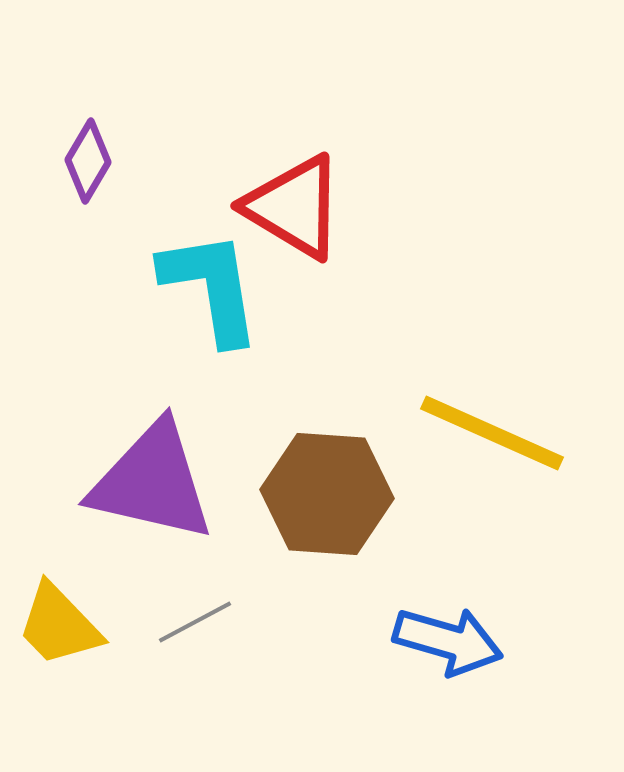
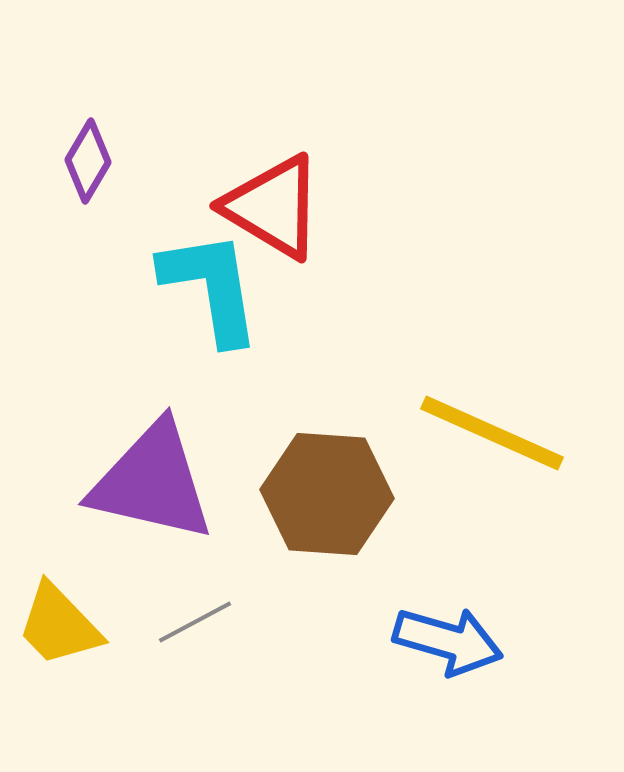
red triangle: moved 21 px left
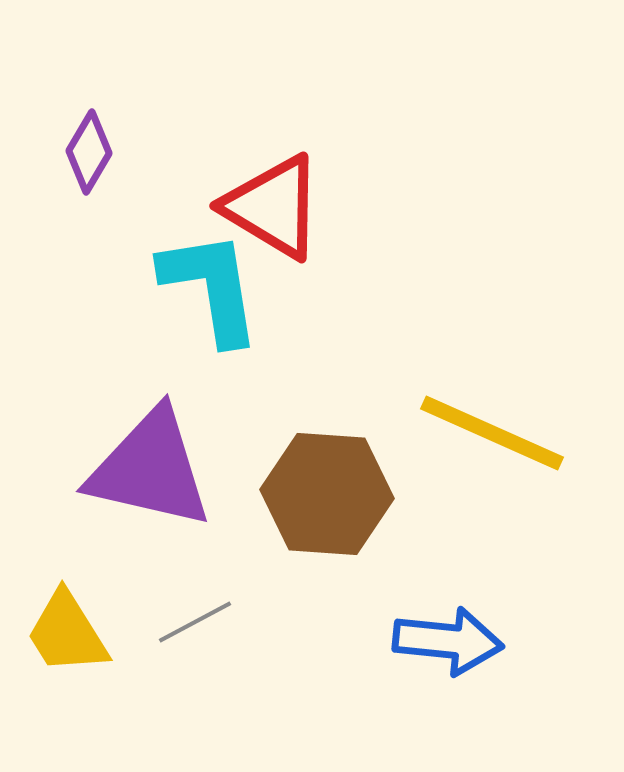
purple diamond: moved 1 px right, 9 px up
purple triangle: moved 2 px left, 13 px up
yellow trapezoid: moved 8 px right, 8 px down; rotated 12 degrees clockwise
blue arrow: rotated 10 degrees counterclockwise
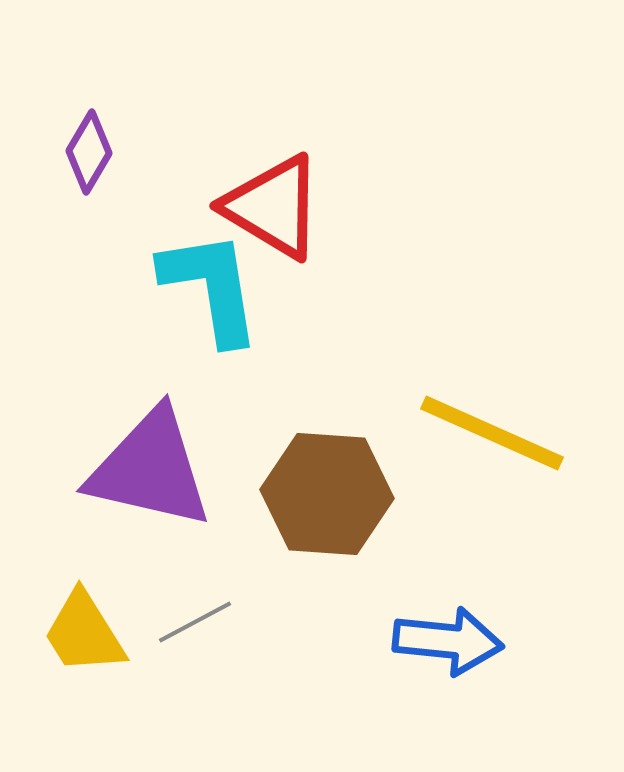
yellow trapezoid: moved 17 px right
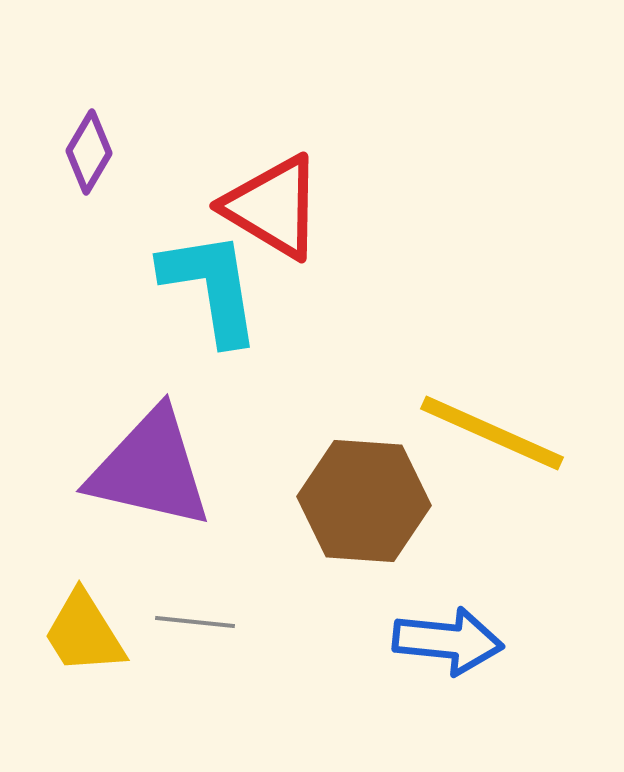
brown hexagon: moved 37 px right, 7 px down
gray line: rotated 34 degrees clockwise
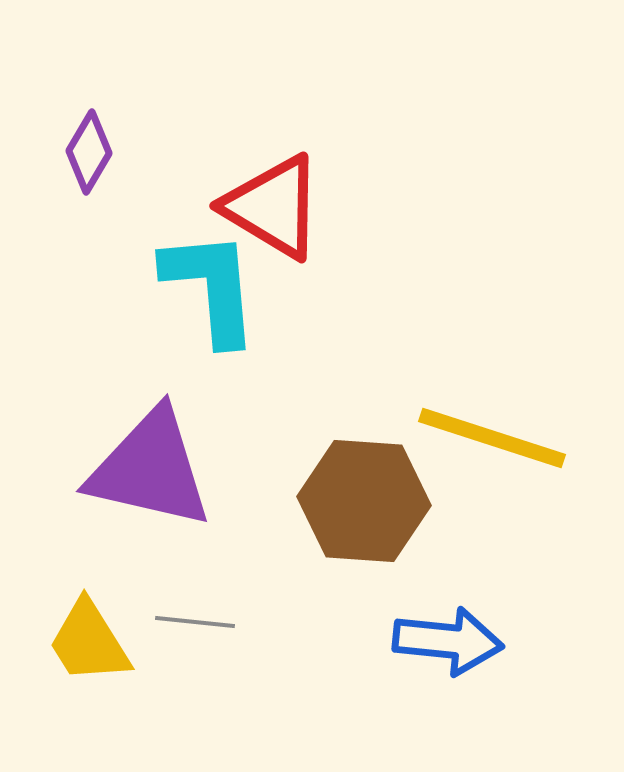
cyan L-shape: rotated 4 degrees clockwise
yellow line: moved 5 px down; rotated 6 degrees counterclockwise
yellow trapezoid: moved 5 px right, 9 px down
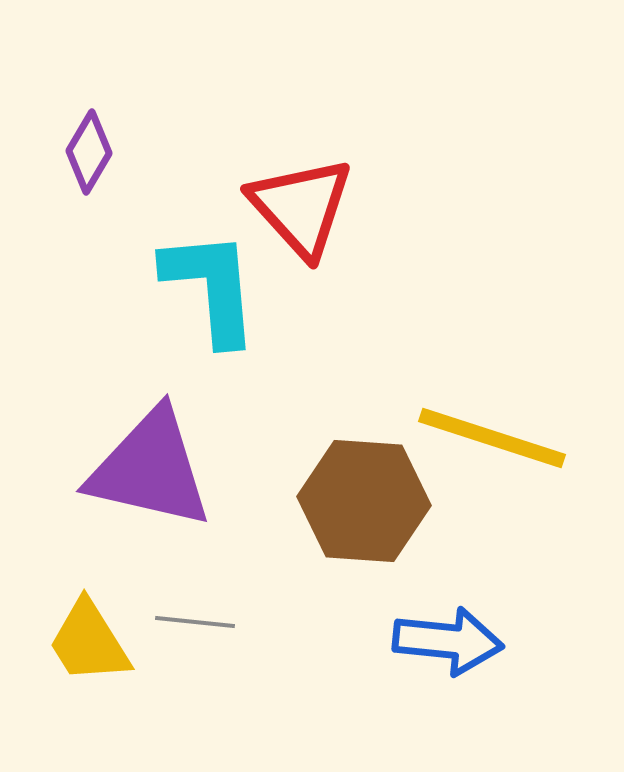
red triangle: moved 28 px right; rotated 17 degrees clockwise
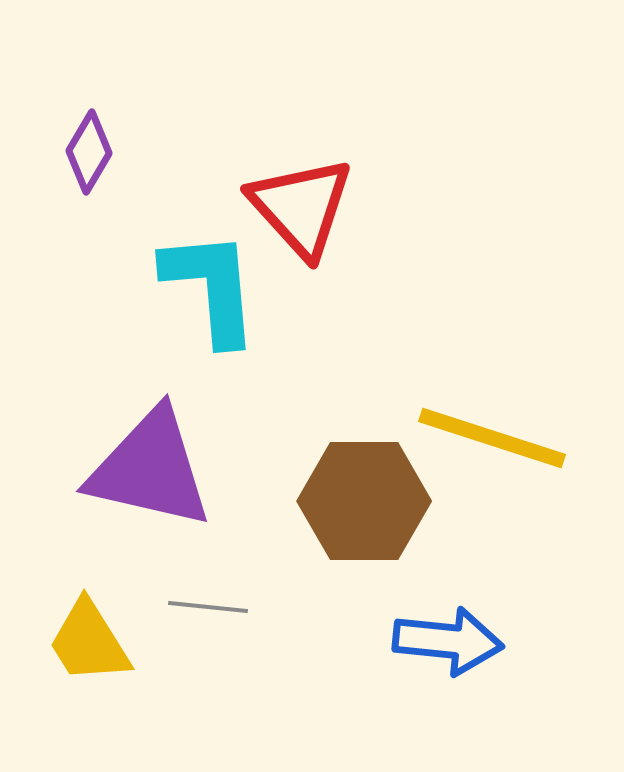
brown hexagon: rotated 4 degrees counterclockwise
gray line: moved 13 px right, 15 px up
